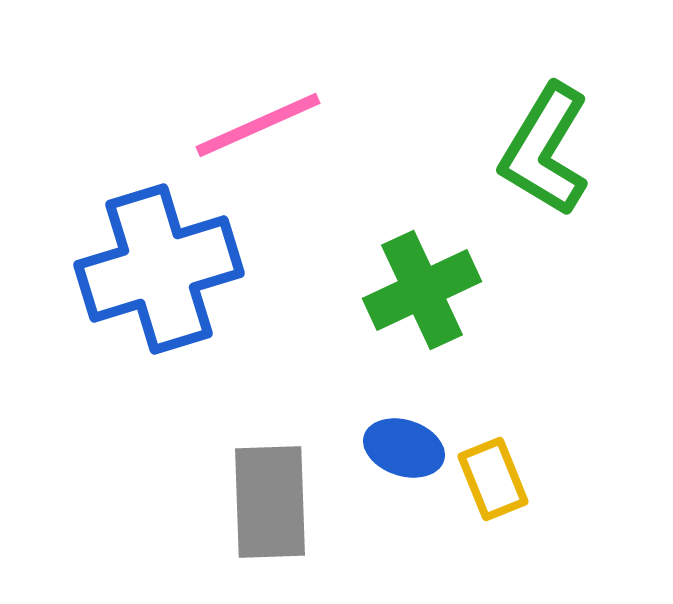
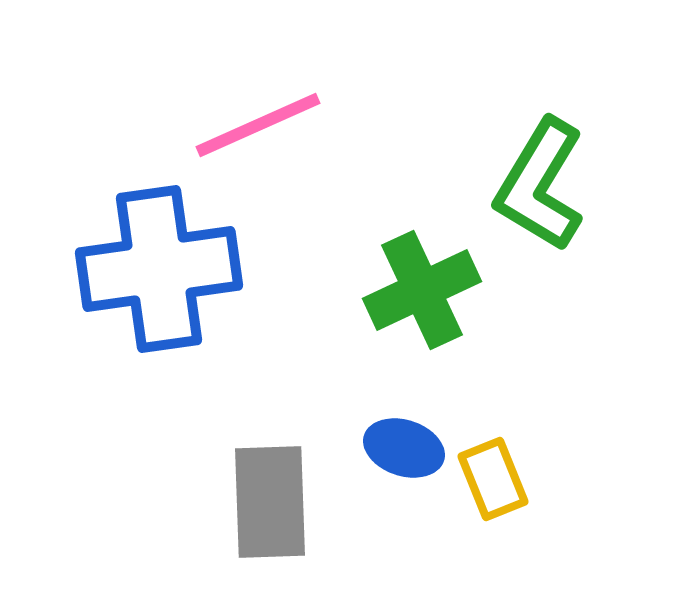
green L-shape: moved 5 px left, 35 px down
blue cross: rotated 9 degrees clockwise
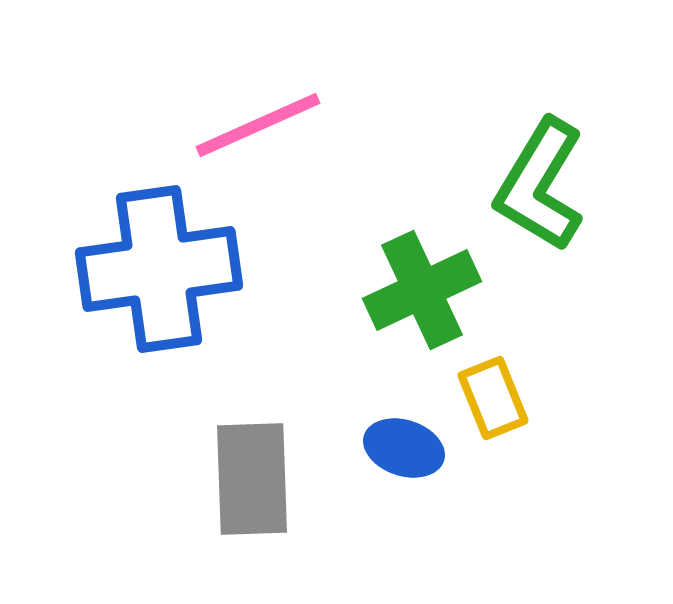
yellow rectangle: moved 81 px up
gray rectangle: moved 18 px left, 23 px up
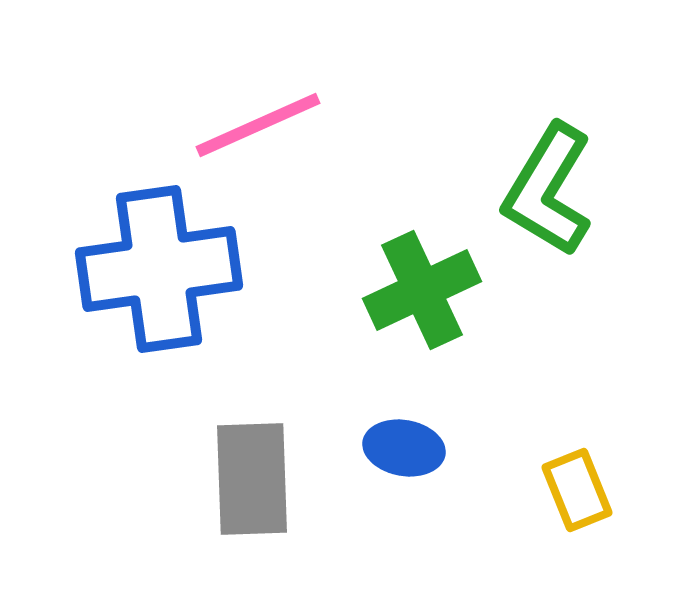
green L-shape: moved 8 px right, 5 px down
yellow rectangle: moved 84 px right, 92 px down
blue ellipse: rotated 8 degrees counterclockwise
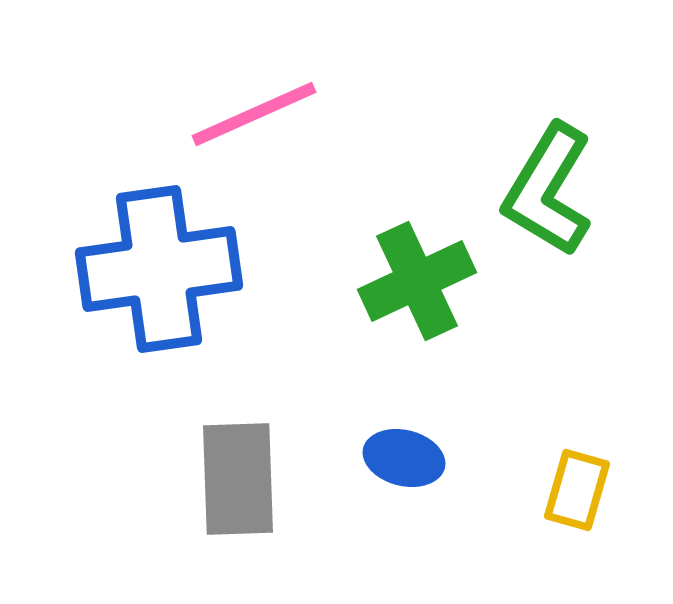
pink line: moved 4 px left, 11 px up
green cross: moved 5 px left, 9 px up
blue ellipse: moved 10 px down; rotated 4 degrees clockwise
gray rectangle: moved 14 px left
yellow rectangle: rotated 38 degrees clockwise
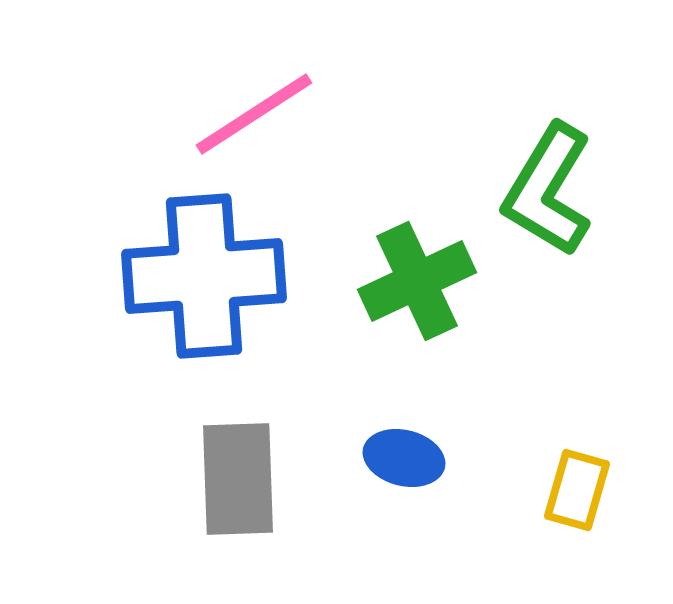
pink line: rotated 9 degrees counterclockwise
blue cross: moved 45 px right, 7 px down; rotated 4 degrees clockwise
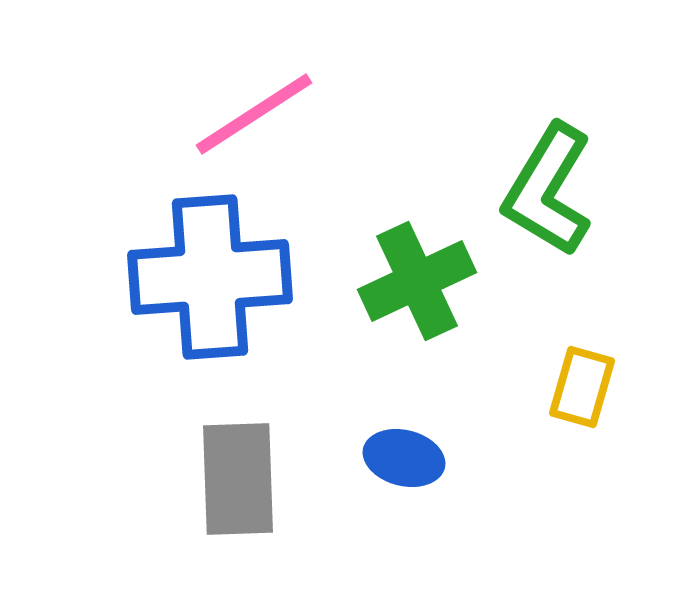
blue cross: moved 6 px right, 1 px down
yellow rectangle: moved 5 px right, 103 px up
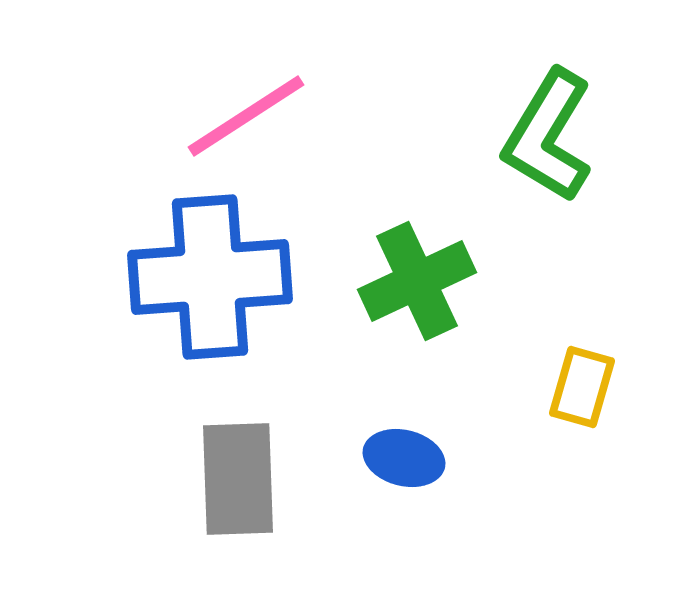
pink line: moved 8 px left, 2 px down
green L-shape: moved 54 px up
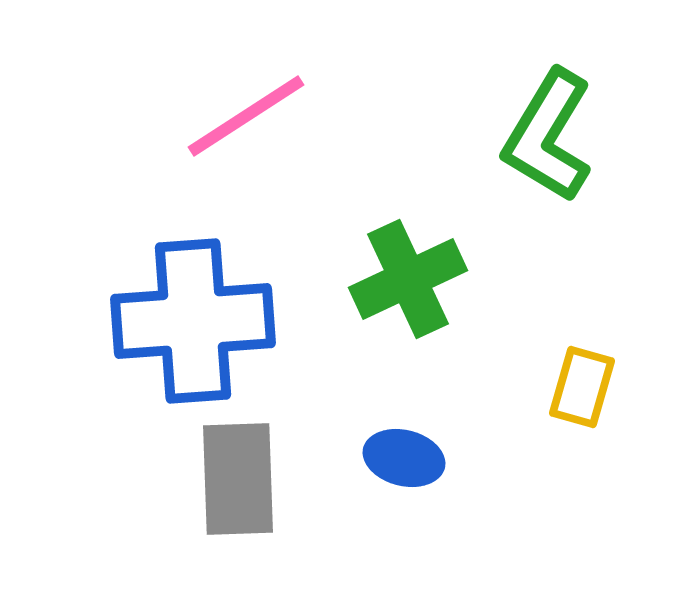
blue cross: moved 17 px left, 44 px down
green cross: moved 9 px left, 2 px up
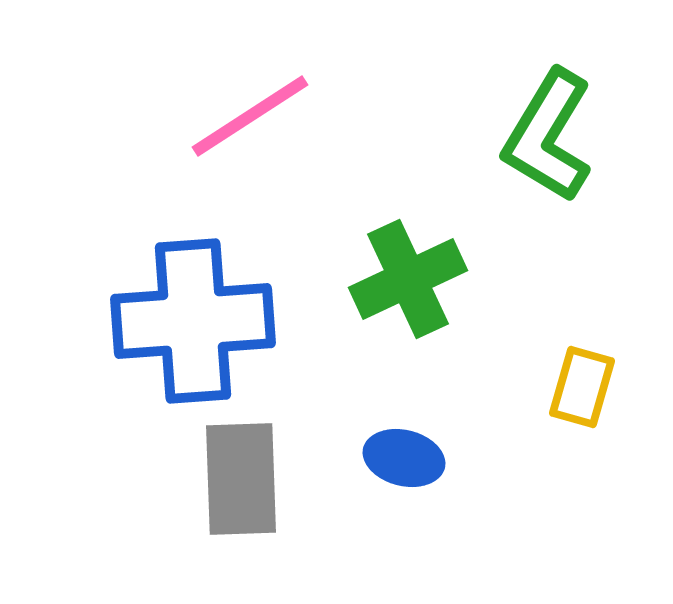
pink line: moved 4 px right
gray rectangle: moved 3 px right
